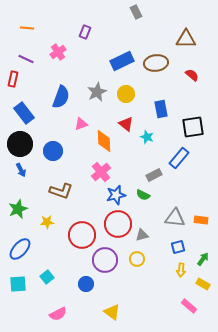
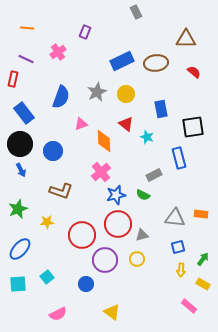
red semicircle at (192, 75): moved 2 px right, 3 px up
blue rectangle at (179, 158): rotated 55 degrees counterclockwise
orange rectangle at (201, 220): moved 6 px up
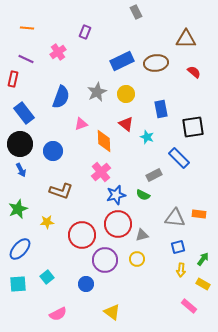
blue rectangle at (179, 158): rotated 30 degrees counterclockwise
orange rectangle at (201, 214): moved 2 px left
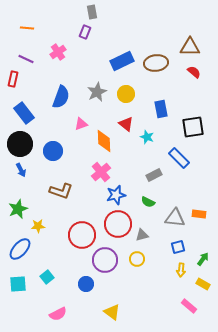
gray rectangle at (136, 12): moved 44 px left; rotated 16 degrees clockwise
brown triangle at (186, 39): moved 4 px right, 8 px down
green semicircle at (143, 195): moved 5 px right, 7 px down
yellow star at (47, 222): moved 9 px left, 4 px down
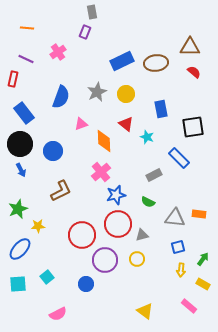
brown L-shape at (61, 191): rotated 45 degrees counterclockwise
yellow triangle at (112, 312): moved 33 px right, 1 px up
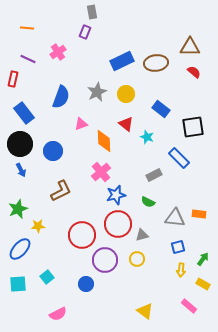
purple line at (26, 59): moved 2 px right
blue rectangle at (161, 109): rotated 42 degrees counterclockwise
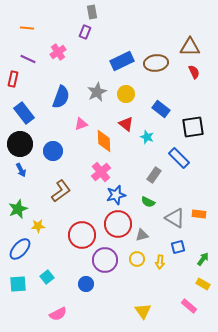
red semicircle at (194, 72): rotated 24 degrees clockwise
gray rectangle at (154, 175): rotated 28 degrees counterclockwise
brown L-shape at (61, 191): rotated 10 degrees counterclockwise
gray triangle at (175, 218): rotated 25 degrees clockwise
yellow arrow at (181, 270): moved 21 px left, 8 px up
yellow triangle at (145, 311): moved 2 px left; rotated 18 degrees clockwise
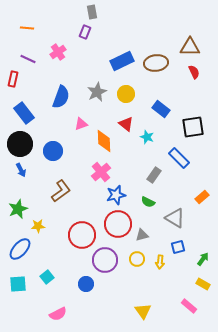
orange rectangle at (199, 214): moved 3 px right, 17 px up; rotated 48 degrees counterclockwise
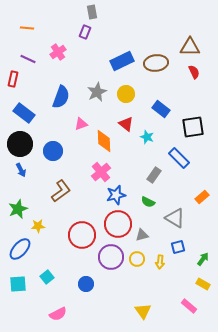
blue rectangle at (24, 113): rotated 15 degrees counterclockwise
purple circle at (105, 260): moved 6 px right, 3 px up
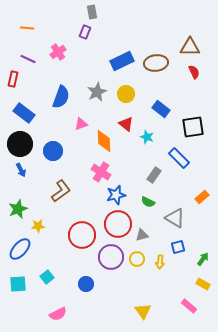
pink cross at (101, 172): rotated 18 degrees counterclockwise
